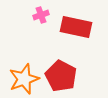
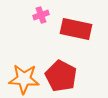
red rectangle: moved 2 px down
orange star: rotated 24 degrees clockwise
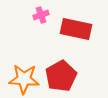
red pentagon: rotated 16 degrees clockwise
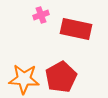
red pentagon: moved 1 px down
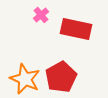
pink cross: rotated 21 degrees counterclockwise
orange star: moved 1 px right; rotated 20 degrees clockwise
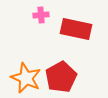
pink cross: rotated 35 degrees clockwise
orange star: moved 1 px right, 1 px up
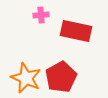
red rectangle: moved 2 px down
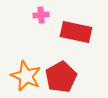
red rectangle: moved 1 px down
orange star: moved 2 px up
